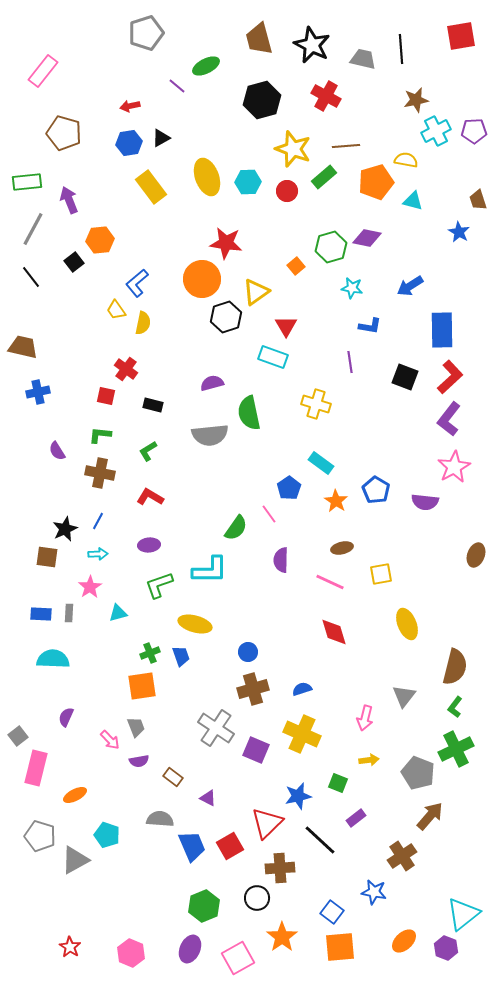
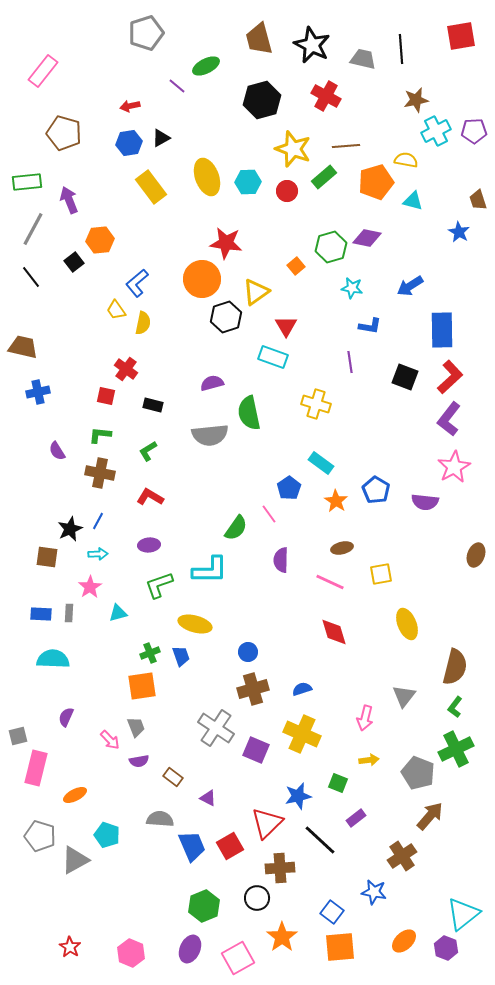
black star at (65, 529): moved 5 px right
gray square at (18, 736): rotated 24 degrees clockwise
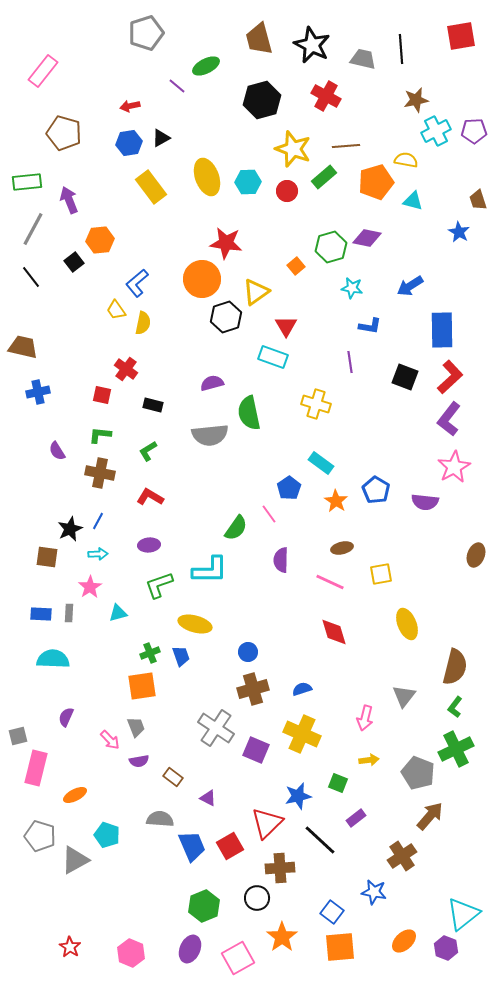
red square at (106, 396): moved 4 px left, 1 px up
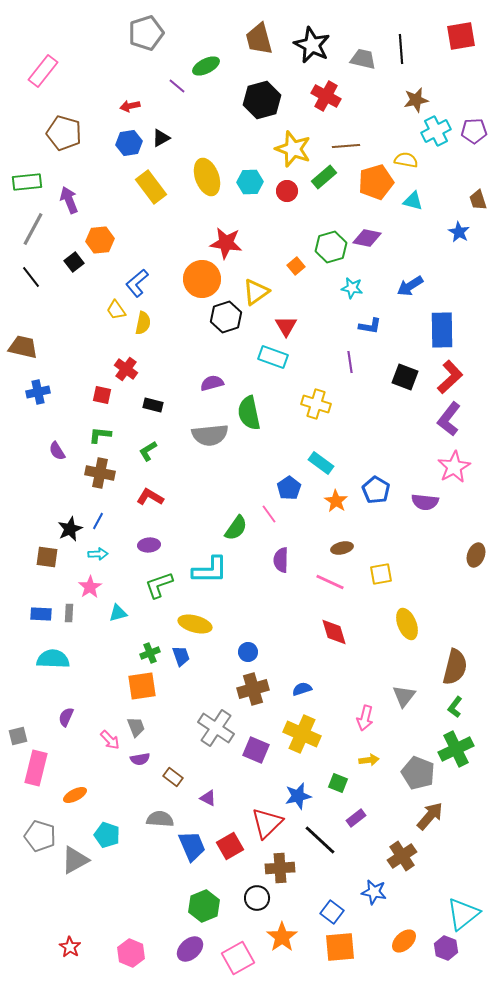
cyan hexagon at (248, 182): moved 2 px right
purple semicircle at (139, 761): moved 1 px right, 2 px up
purple ellipse at (190, 949): rotated 24 degrees clockwise
